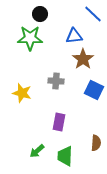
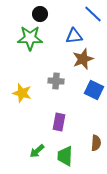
brown star: rotated 15 degrees clockwise
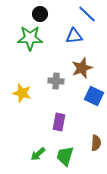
blue line: moved 6 px left
brown star: moved 1 px left, 9 px down
blue square: moved 6 px down
green arrow: moved 1 px right, 3 px down
green trapezoid: rotated 15 degrees clockwise
